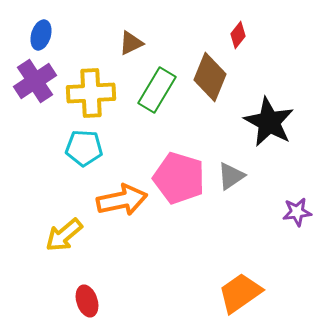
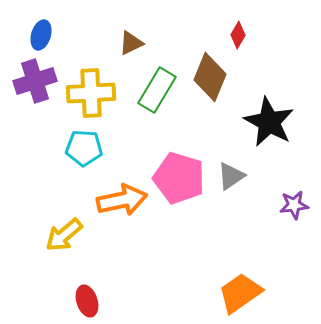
red diamond: rotated 8 degrees counterclockwise
purple cross: rotated 15 degrees clockwise
purple star: moved 3 px left, 7 px up
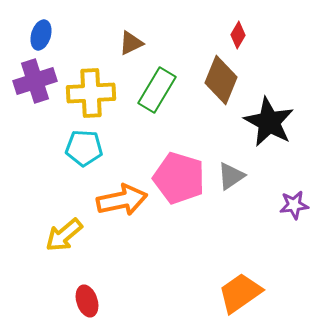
brown diamond: moved 11 px right, 3 px down
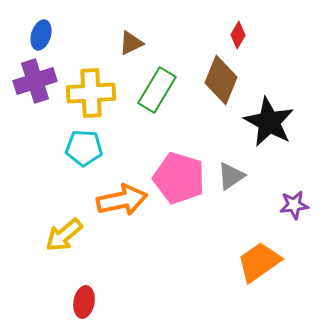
orange trapezoid: moved 19 px right, 31 px up
red ellipse: moved 3 px left, 1 px down; rotated 28 degrees clockwise
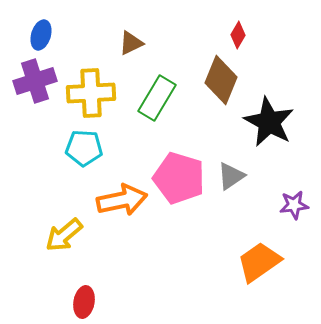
green rectangle: moved 8 px down
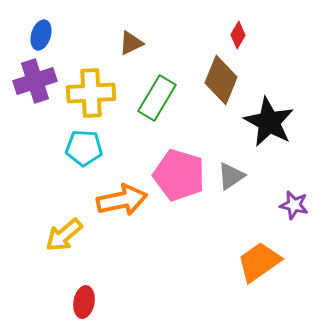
pink pentagon: moved 3 px up
purple star: rotated 20 degrees clockwise
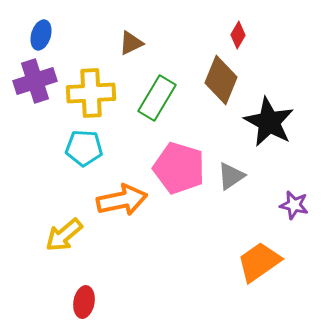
pink pentagon: moved 7 px up
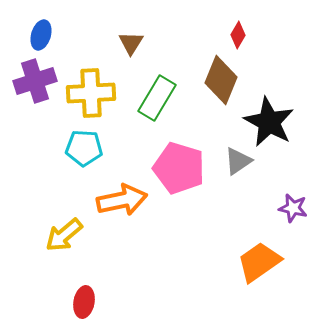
brown triangle: rotated 32 degrees counterclockwise
gray triangle: moved 7 px right, 15 px up
purple star: moved 1 px left, 3 px down
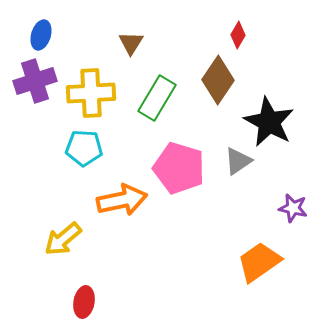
brown diamond: moved 3 px left; rotated 12 degrees clockwise
yellow arrow: moved 1 px left, 4 px down
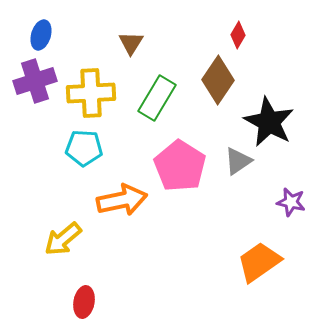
pink pentagon: moved 1 px right, 2 px up; rotated 15 degrees clockwise
purple star: moved 2 px left, 6 px up
